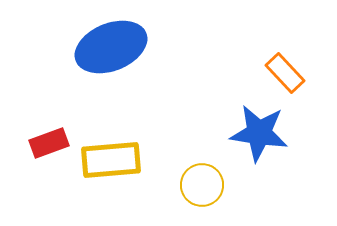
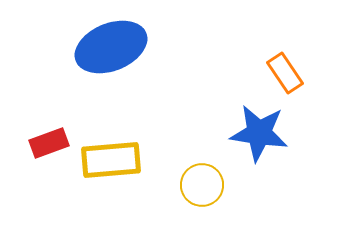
orange rectangle: rotated 9 degrees clockwise
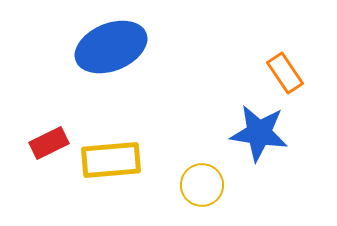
red rectangle: rotated 6 degrees counterclockwise
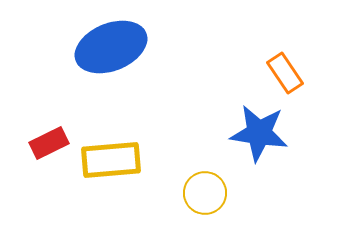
yellow circle: moved 3 px right, 8 px down
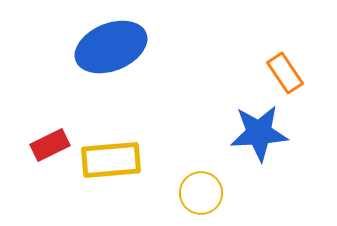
blue star: rotated 12 degrees counterclockwise
red rectangle: moved 1 px right, 2 px down
yellow circle: moved 4 px left
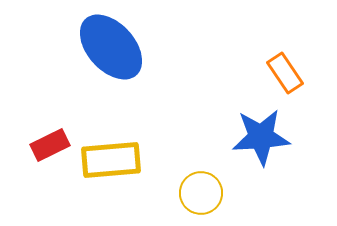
blue ellipse: rotated 70 degrees clockwise
blue star: moved 2 px right, 4 px down
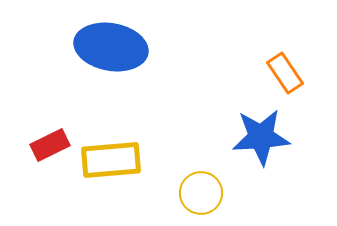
blue ellipse: rotated 38 degrees counterclockwise
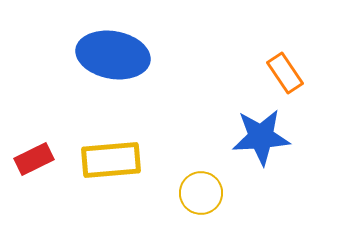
blue ellipse: moved 2 px right, 8 px down
red rectangle: moved 16 px left, 14 px down
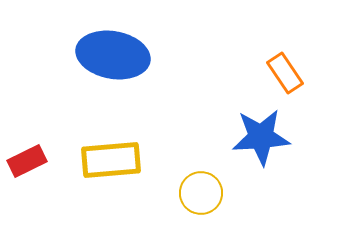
red rectangle: moved 7 px left, 2 px down
